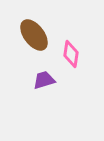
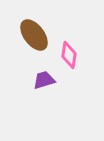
pink diamond: moved 2 px left, 1 px down
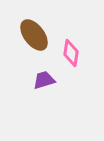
pink diamond: moved 2 px right, 2 px up
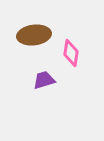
brown ellipse: rotated 60 degrees counterclockwise
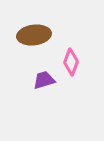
pink diamond: moved 9 px down; rotated 12 degrees clockwise
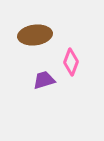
brown ellipse: moved 1 px right
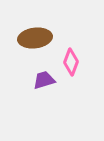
brown ellipse: moved 3 px down
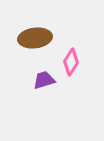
pink diamond: rotated 12 degrees clockwise
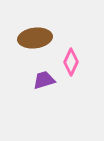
pink diamond: rotated 8 degrees counterclockwise
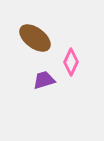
brown ellipse: rotated 44 degrees clockwise
